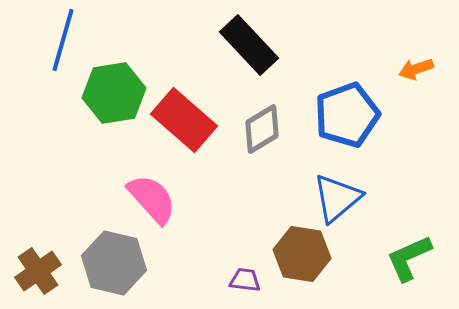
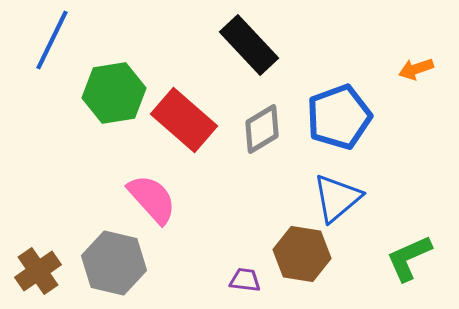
blue line: moved 11 px left; rotated 10 degrees clockwise
blue pentagon: moved 8 px left, 2 px down
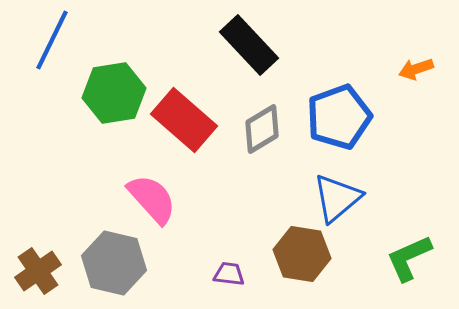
purple trapezoid: moved 16 px left, 6 px up
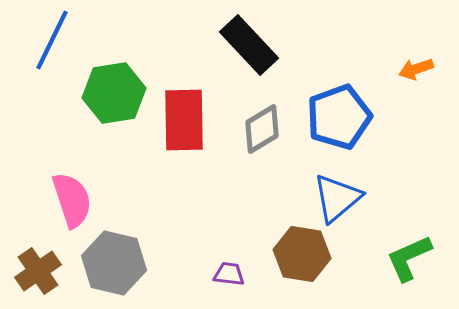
red rectangle: rotated 48 degrees clockwise
pink semicircle: moved 80 px left, 1 px down; rotated 24 degrees clockwise
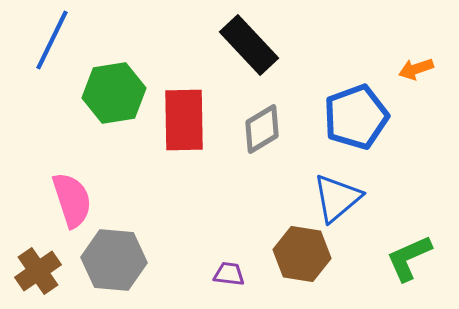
blue pentagon: moved 17 px right
gray hexagon: moved 3 px up; rotated 8 degrees counterclockwise
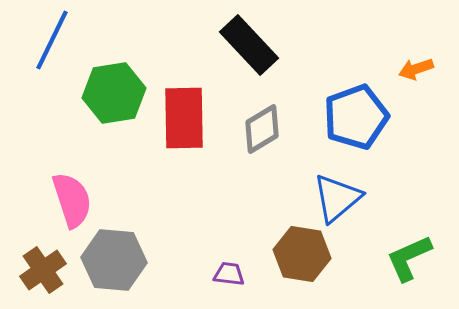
red rectangle: moved 2 px up
brown cross: moved 5 px right, 1 px up
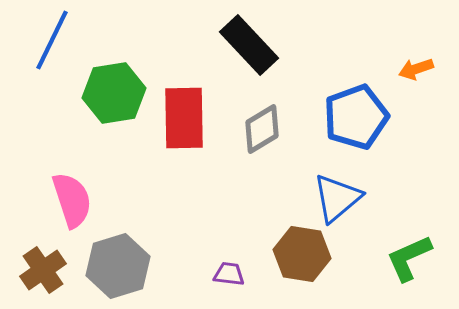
gray hexagon: moved 4 px right, 6 px down; rotated 22 degrees counterclockwise
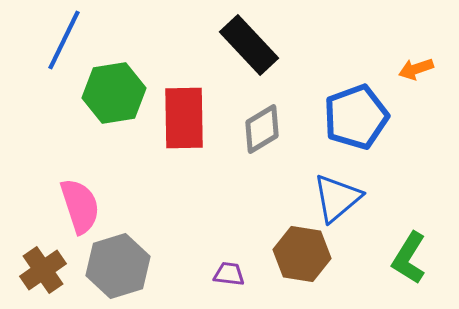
blue line: moved 12 px right
pink semicircle: moved 8 px right, 6 px down
green L-shape: rotated 34 degrees counterclockwise
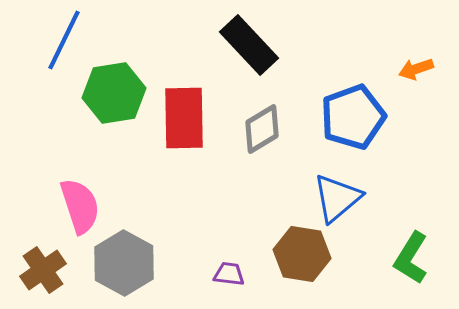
blue pentagon: moved 3 px left
green L-shape: moved 2 px right
gray hexagon: moved 6 px right, 3 px up; rotated 14 degrees counterclockwise
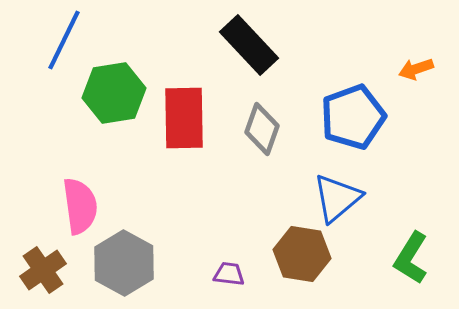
gray diamond: rotated 39 degrees counterclockwise
pink semicircle: rotated 10 degrees clockwise
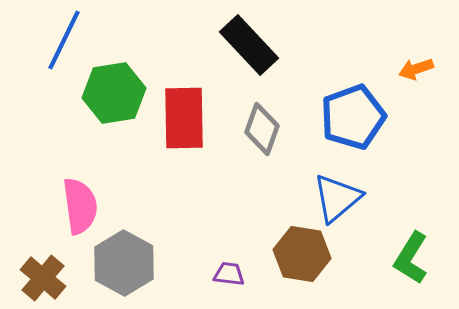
brown cross: moved 8 px down; rotated 15 degrees counterclockwise
